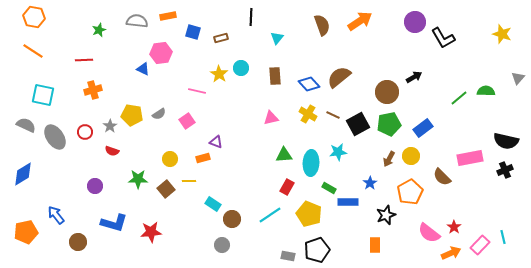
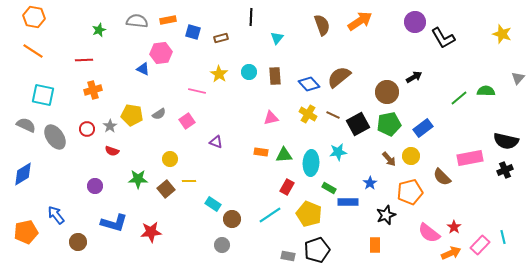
orange rectangle at (168, 16): moved 4 px down
cyan circle at (241, 68): moved 8 px right, 4 px down
red circle at (85, 132): moved 2 px right, 3 px up
orange rectangle at (203, 158): moved 58 px right, 6 px up; rotated 24 degrees clockwise
brown arrow at (389, 159): rotated 70 degrees counterclockwise
orange pentagon at (410, 192): rotated 15 degrees clockwise
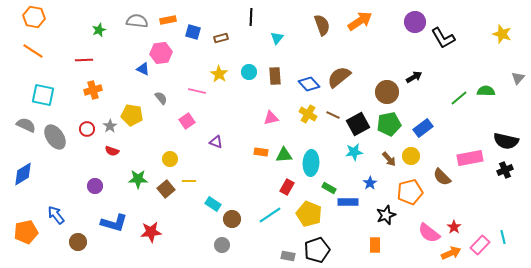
gray semicircle at (159, 114): moved 2 px right, 16 px up; rotated 96 degrees counterclockwise
cyan star at (338, 152): moved 16 px right
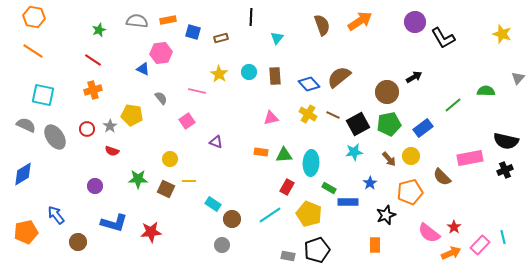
red line at (84, 60): moved 9 px right; rotated 36 degrees clockwise
green line at (459, 98): moved 6 px left, 7 px down
brown square at (166, 189): rotated 24 degrees counterclockwise
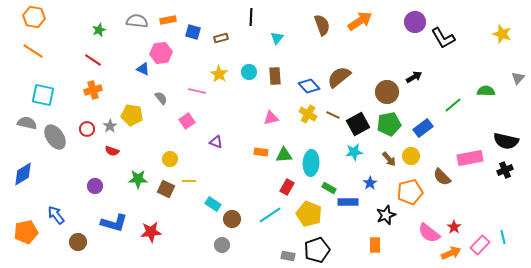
blue diamond at (309, 84): moved 2 px down
gray semicircle at (26, 125): moved 1 px right, 2 px up; rotated 12 degrees counterclockwise
